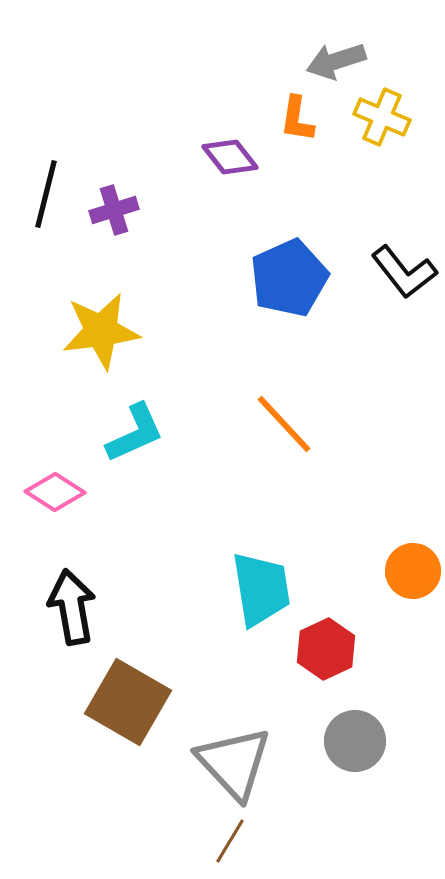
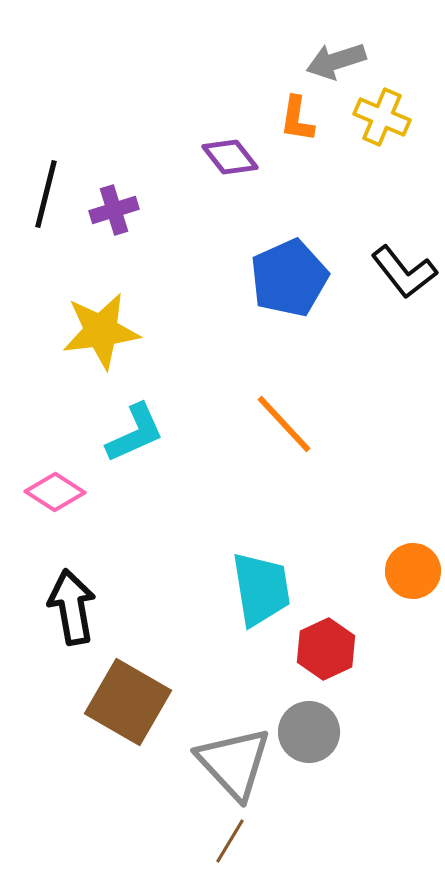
gray circle: moved 46 px left, 9 px up
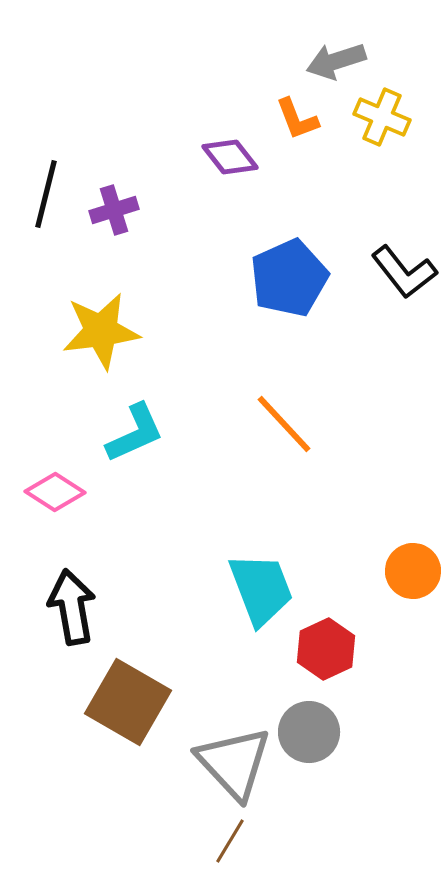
orange L-shape: rotated 30 degrees counterclockwise
cyan trapezoid: rotated 12 degrees counterclockwise
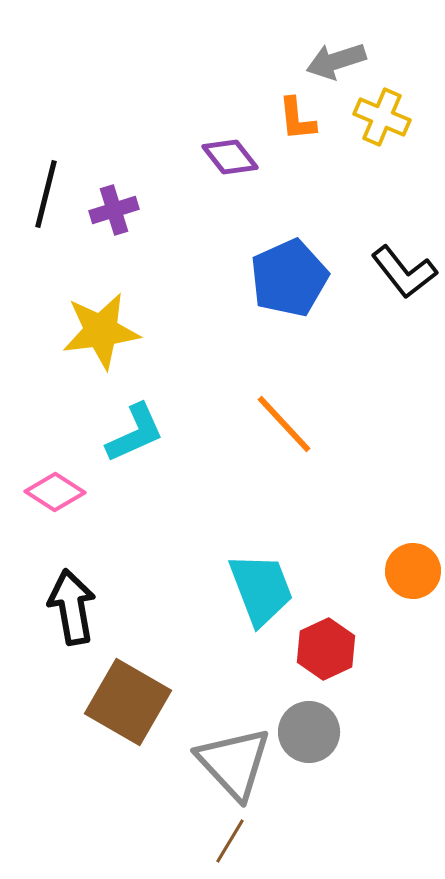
orange L-shape: rotated 15 degrees clockwise
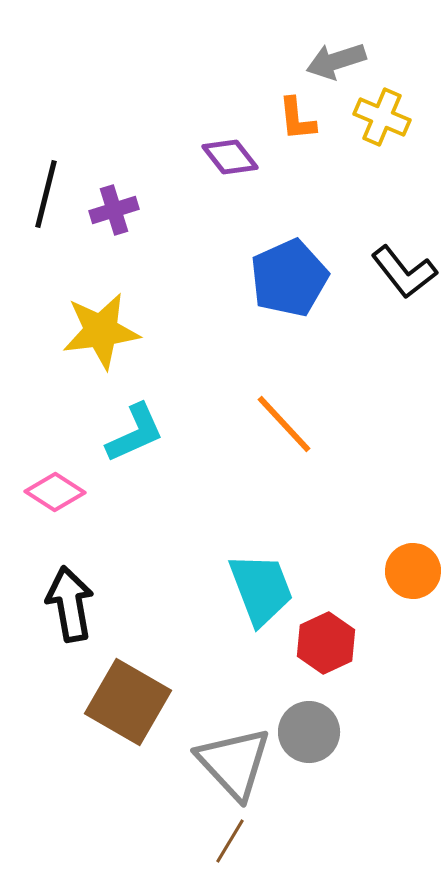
black arrow: moved 2 px left, 3 px up
red hexagon: moved 6 px up
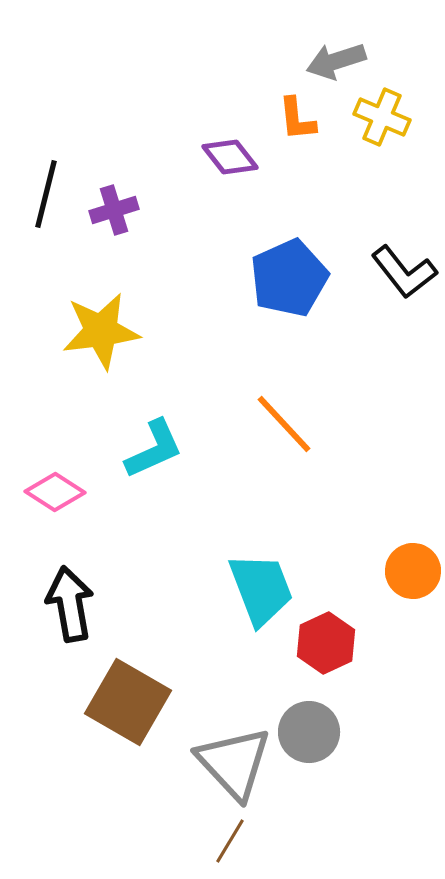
cyan L-shape: moved 19 px right, 16 px down
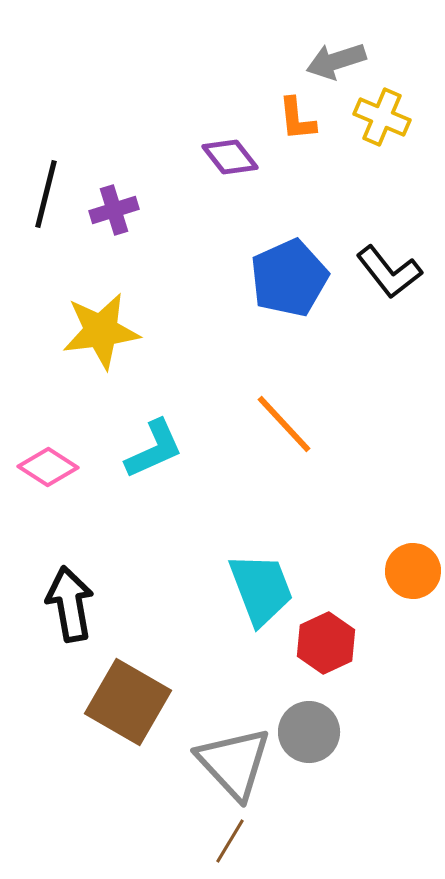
black L-shape: moved 15 px left
pink diamond: moved 7 px left, 25 px up
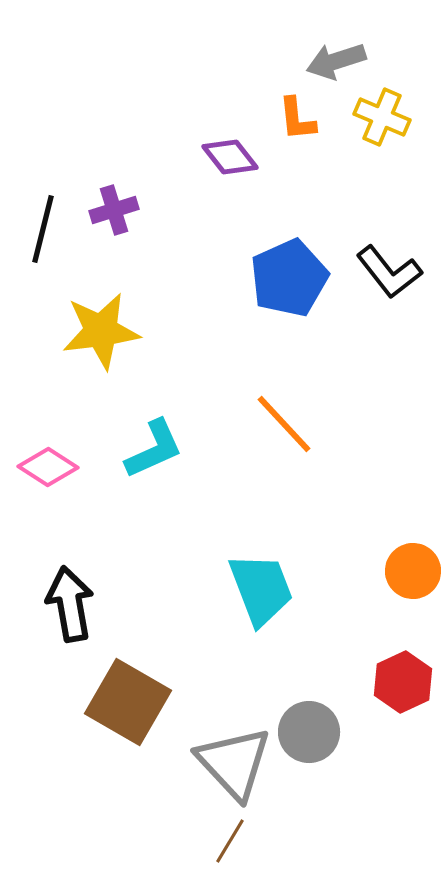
black line: moved 3 px left, 35 px down
red hexagon: moved 77 px right, 39 px down
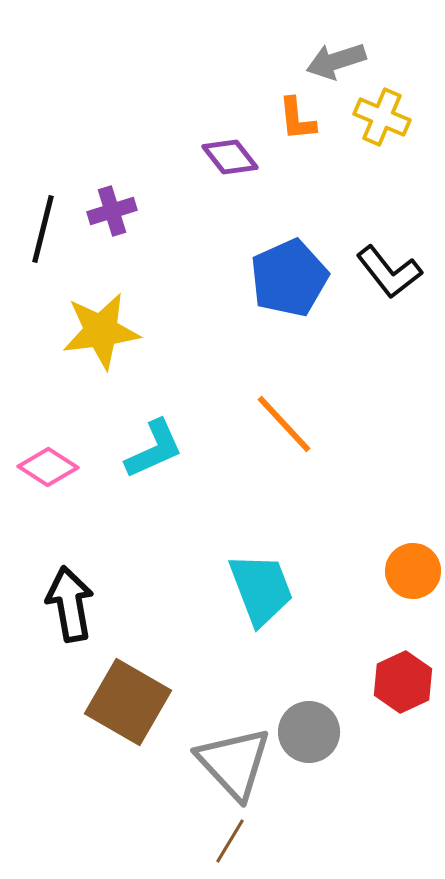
purple cross: moved 2 px left, 1 px down
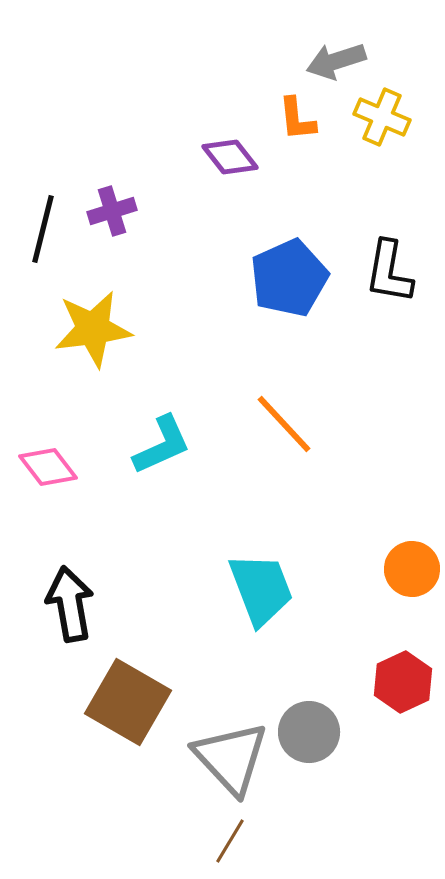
black L-shape: rotated 48 degrees clockwise
yellow star: moved 8 px left, 2 px up
cyan L-shape: moved 8 px right, 4 px up
pink diamond: rotated 20 degrees clockwise
orange circle: moved 1 px left, 2 px up
gray triangle: moved 3 px left, 5 px up
